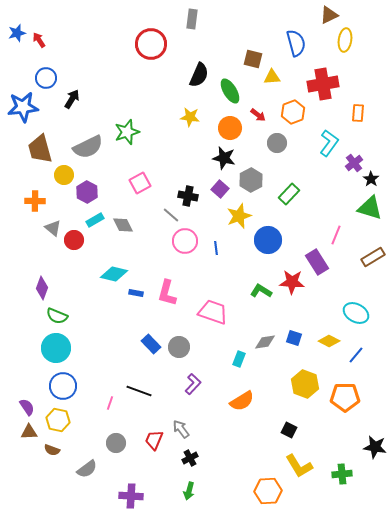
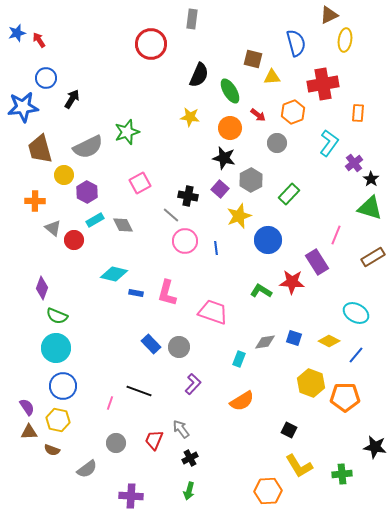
yellow hexagon at (305, 384): moved 6 px right, 1 px up
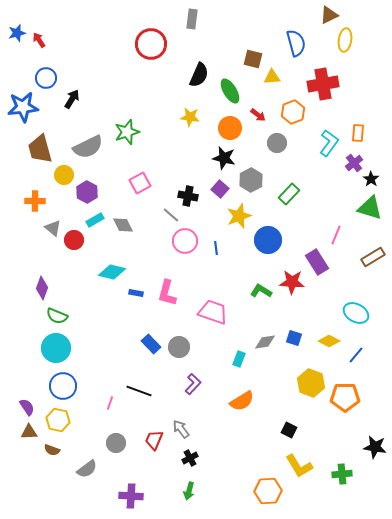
orange rectangle at (358, 113): moved 20 px down
cyan diamond at (114, 274): moved 2 px left, 2 px up
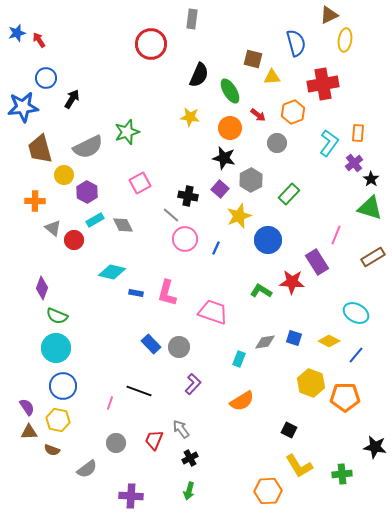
pink circle at (185, 241): moved 2 px up
blue line at (216, 248): rotated 32 degrees clockwise
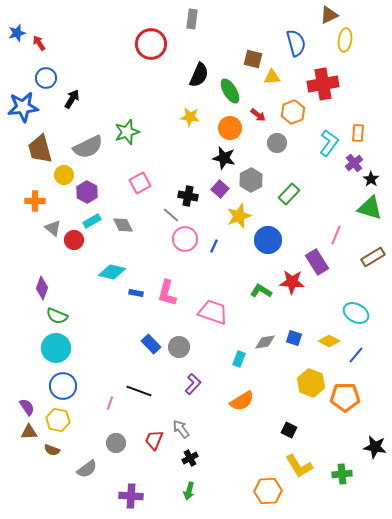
red arrow at (39, 40): moved 3 px down
cyan rectangle at (95, 220): moved 3 px left, 1 px down
blue line at (216, 248): moved 2 px left, 2 px up
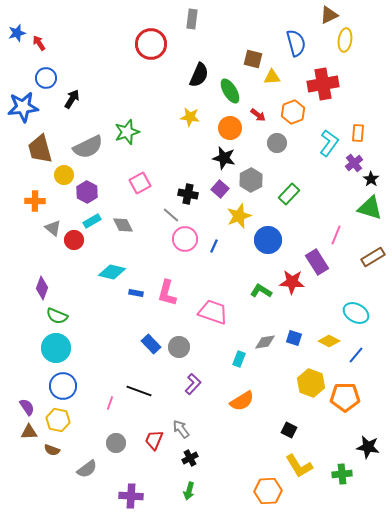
black cross at (188, 196): moved 2 px up
black star at (375, 447): moved 7 px left
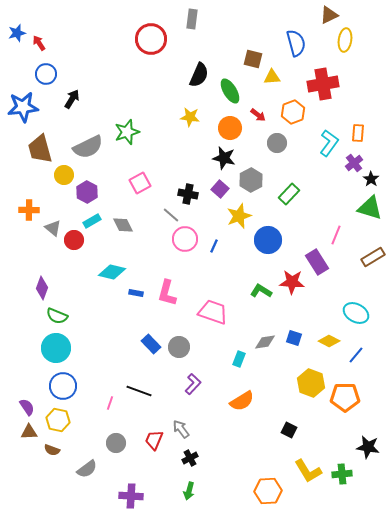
red circle at (151, 44): moved 5 px up
blue circle at (46, 78): moved 4 px up
orange cross at (35, 201): moved 6 px left, 9 px down
yellow L-shape at (299, 466): moved 9 px right, 5 px down
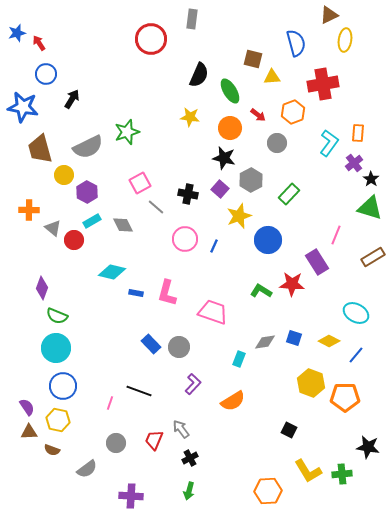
blue star at (23, 107): rotated 16 degrees clockwise
gray line at (171, 215): moved 15 px left, 8 px up
red star at (292, 282): moved 2 px down
orange semicircle at (242, 401): moved 9 px left
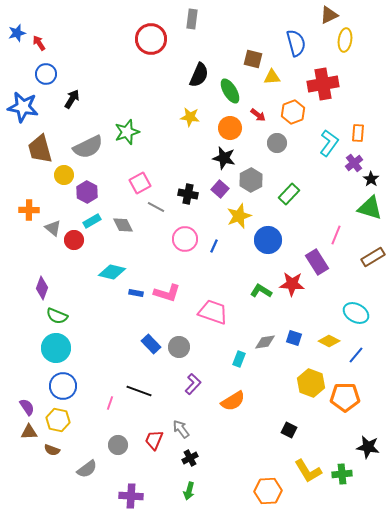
gray line at (156, 207): rotated 12 degrees counterclockwise
pink L-shape at (167, 293): rotated 88 degrees counterclockwise
gray circle at (116, 443): moved 2 px right, 2 px down
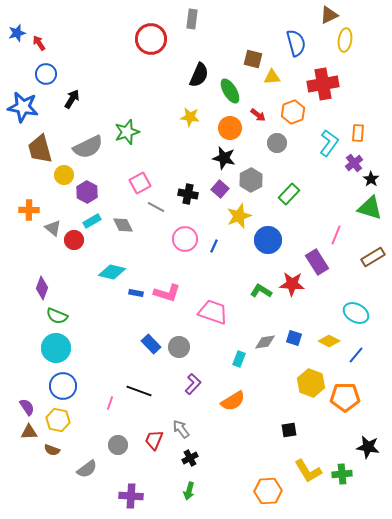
black square at (289, 430): rotated 35 degrees counterclockwise
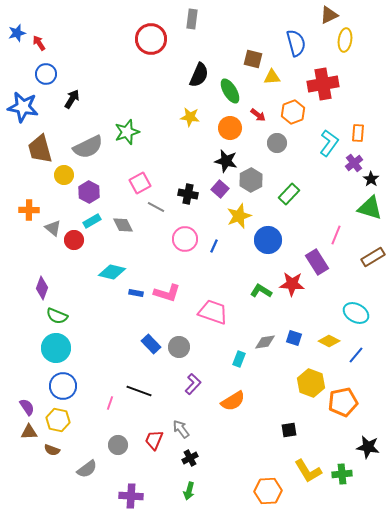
black star at (224, 158): moved 2 px right, 3 px down
purple hexagon at (87, 192): moved 2 px right
orange pentagon at (345, 397): moved 2 px left, 5 px down; rotated 12 degrees counterclockwise
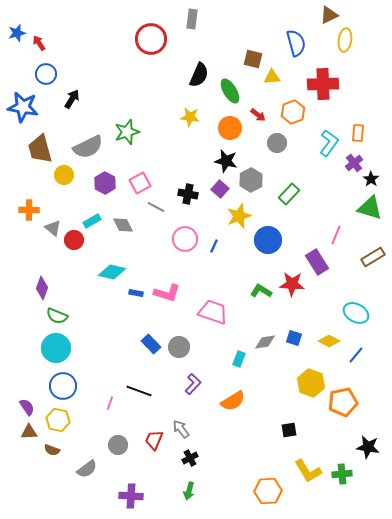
red cross at (323, 84): rotated 8 degrees clockwise
purple hexagon at (89, 192): moved 16 px right, 9 px up
